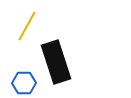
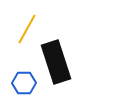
yellow line: moved 3 px down
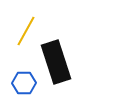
yellow line: moved 1 px left, 2 px down
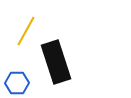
blue hexagon: moved 7 px left
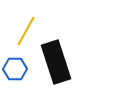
blue hexagon: moved 2 px left, 14 px up
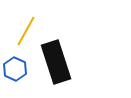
blue hexagon: rotated 25 degrees clockwise
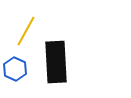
black rectangle: rotated 15 degrees clockwise
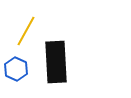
blue hexagon: moved 1 px right
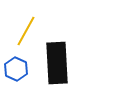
black rectangle: moved 1 px right, 1 px down
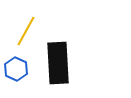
black rectangle: moved 1 px right
